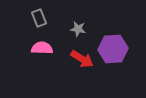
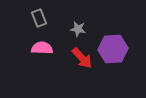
red arrow: moved 1 px up; rotated 15 degrees clockwise
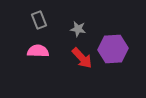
gray rectangle: moved 2 px down
pink semicircle: moved 4 px left, 3 px down
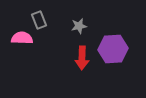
gray star: moved 1 px right, 3 px up; rotated 21 degrees counterclockwise
pink semicircle: moved 16 px left, 13 px up
red arrow: rotated 45 degrees clockwise
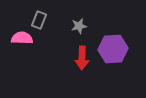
gray rectangle: rotated 42 degrees clockwise
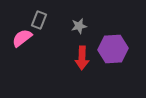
pink semicircle: rotated 40 degrees counterclockwise
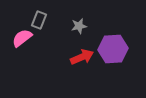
red arrow: moved 1 px up; rotated 115 degrees counterclockwise
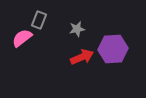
gray star: moved 2 px left, 3 px down
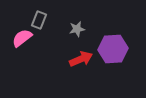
red arrow: moved 1 px left, 2 px down
